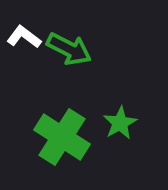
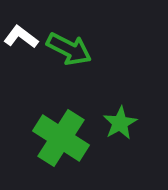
white L-shape: moved 3 px left
green cross: moved 1 px left, 1 px down
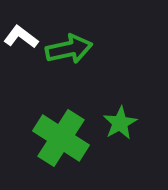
green arrow: rotated 39 degrees counterclockwise
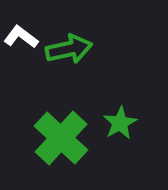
green cross: rotated 10 degrees clockwise
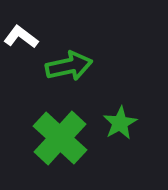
green arrow: moved 17 px down
green cross: moved 1 px left
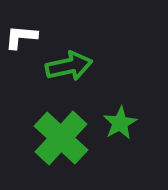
white L-shape: rotated 32 degrees counterclockwise
green cross: moved 1 px right
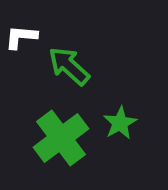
green arrow: rotated 126 degrees counterclockwise
green cross: rotated 10 degrees clockwise
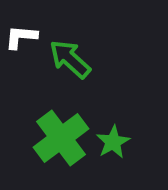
green arrow: moved 1 px right, 7 px up
green star: moved 7 px left, 19 px down
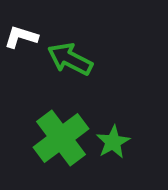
white L-shape: rotated 12 degrees clockwise
green arrow: rotated 15 degrees counterclockwise
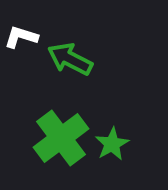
green star: moved 1 px left, 2 px down
